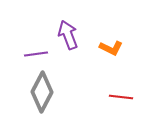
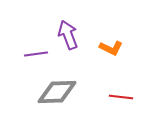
gray diamond: moved 15 px right; rotated 60 degrees clockwise
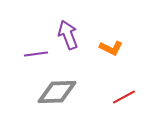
red line: moved 3 px right; rotated 35 degrees counterclockwise
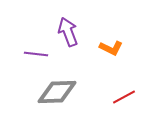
purple arrow: moved 3 px up
purple line: rotated 15 degrees clockwise
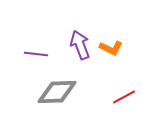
purple arrow: moved 12 px right, 13 px down
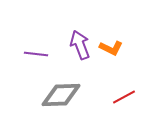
gray diamond: moved 4 px right, 3 px down
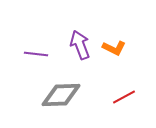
orange L-shape: moved 3 px right
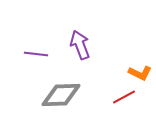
orange L-shape: moved 26 px right, 25 px down
